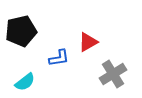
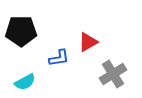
black pentagon: rotated 12 degrees clockwise
cyan semicircle: rotated 10 degrees clockwise
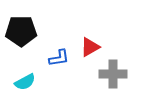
red triangle: moved 2 px right, 5 px down
gray cross: rotated 32 degrees clockwise
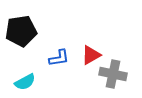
black pentagon: rotated 8 degrees counterclockwise
red triangle: moved 1 px right, 8 px down
gray cross: rotated 12 degrees clockwise
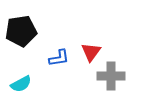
red triangle: moved 3 px up; rotated 25 degrees counterclockwise
gray cross: moved 2 px left, 2 px down; rotated 12 degrees counterclockwise
cyan semicircle: moved 4 px left, 2 px down
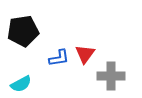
black pentagon: moved 2 px right
red triangle: moved 6 px left, 2 px down
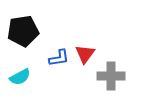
cyan semicircle: moved 1 px left, 7 px up
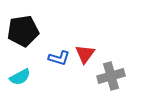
blue L-shape: rotated 25 degrees clockwise
gray cross: rotated 16 degrees counterclockwise
